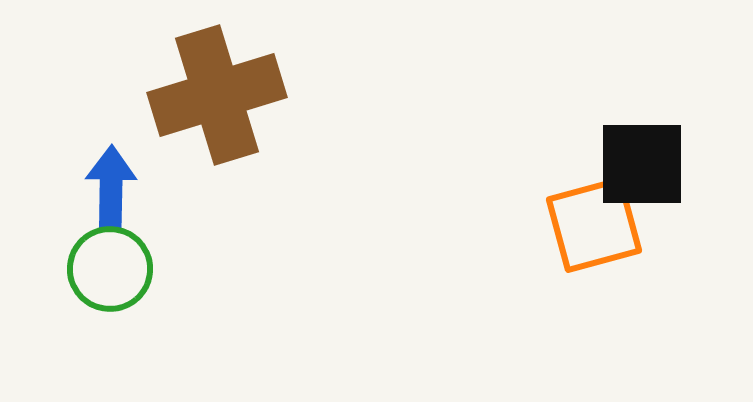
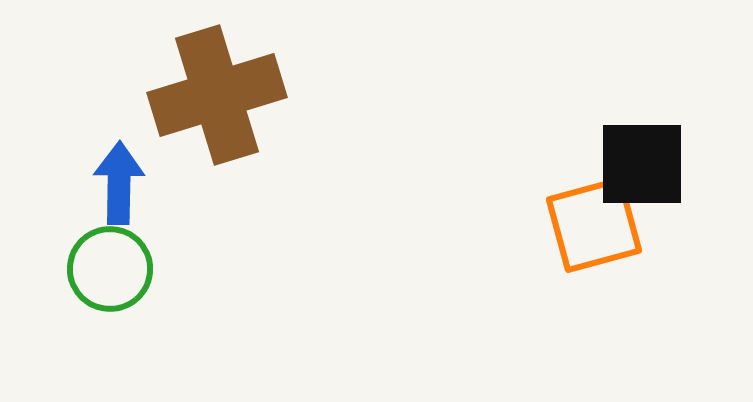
blue arrow: moved 8 px right, 4 px up
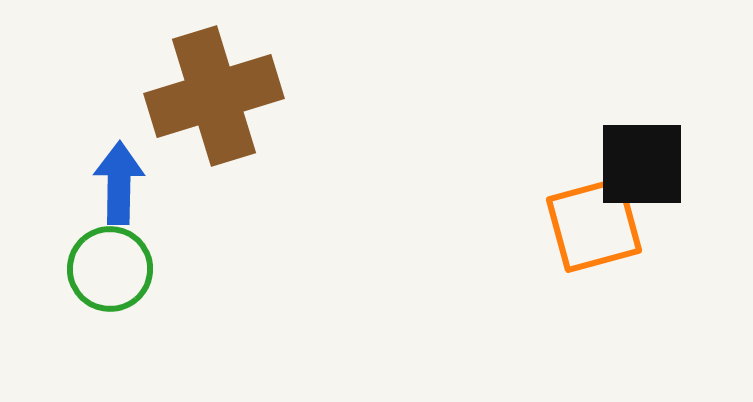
brown cross: moved 3 px left, 1 px down
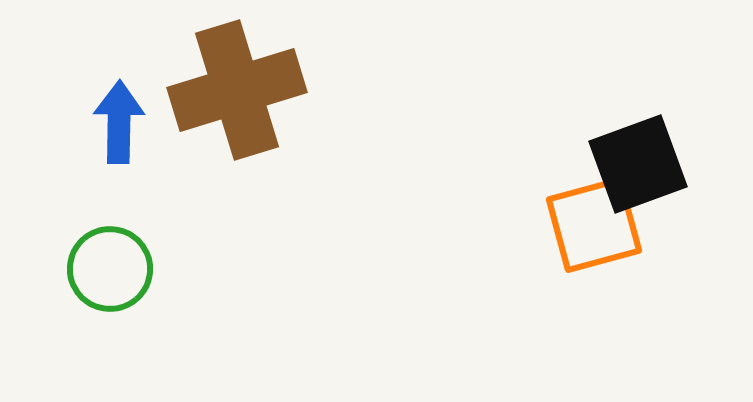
brown cross: moved 23 px right, 6 px up
black square: moved 4 px left; rotated 20 degrees counterclockwise
blue arrow: moved 61 px up
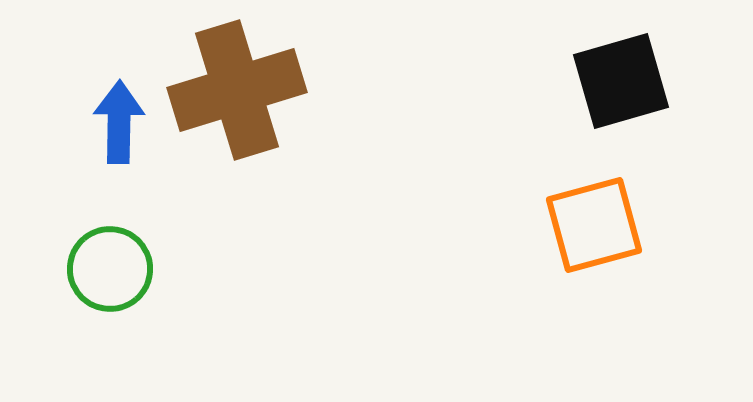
black square: moved 17 px left, 83 px up; rotated 4 degrees clockwise
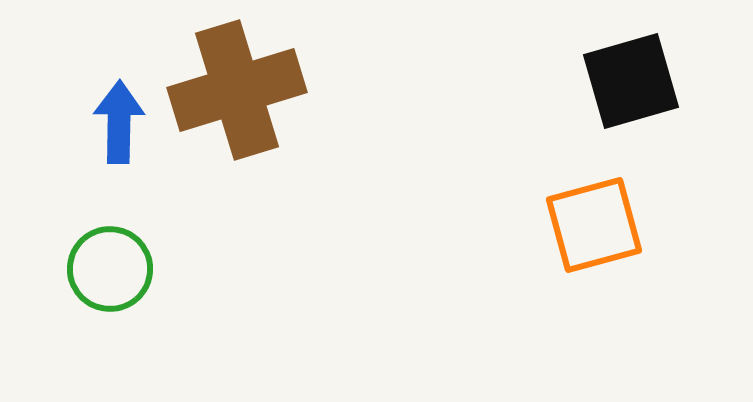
black square: moved 10 px right
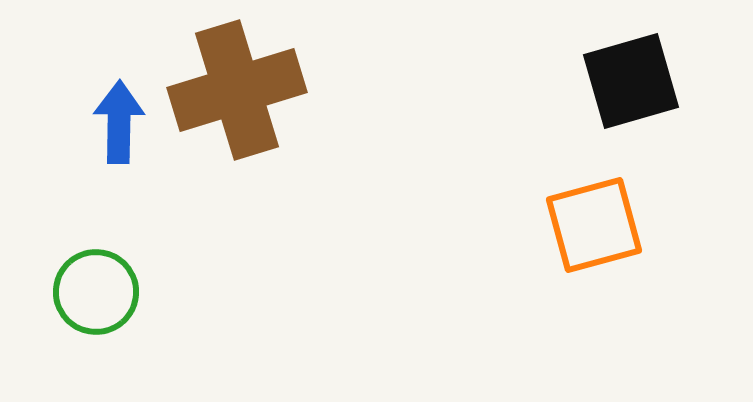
green circle: moved 14 px left, 23 px down
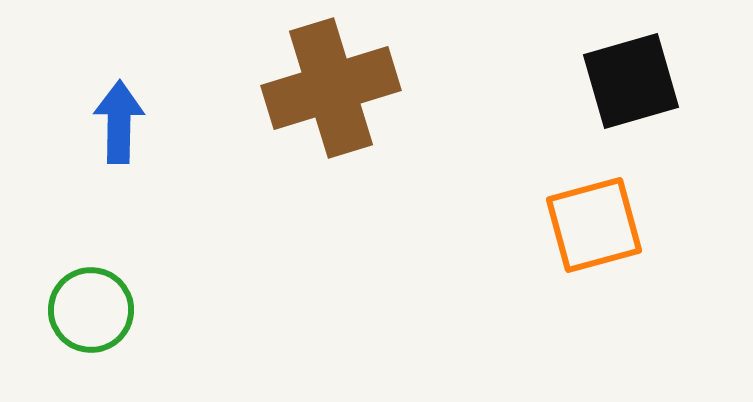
brown cross: moved 94 px right, 2 px up
green circle: moved 5 px left, 18 px down
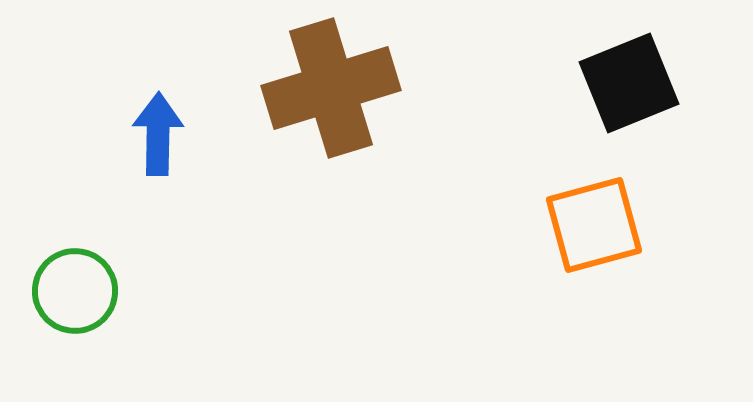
black square: moved 2 px left, 2 px down; rotated 6 degrees counterclockwise
blue arrow: moved 39 px right, 12 px down
green circle: moved 16 px left, 19 px up
